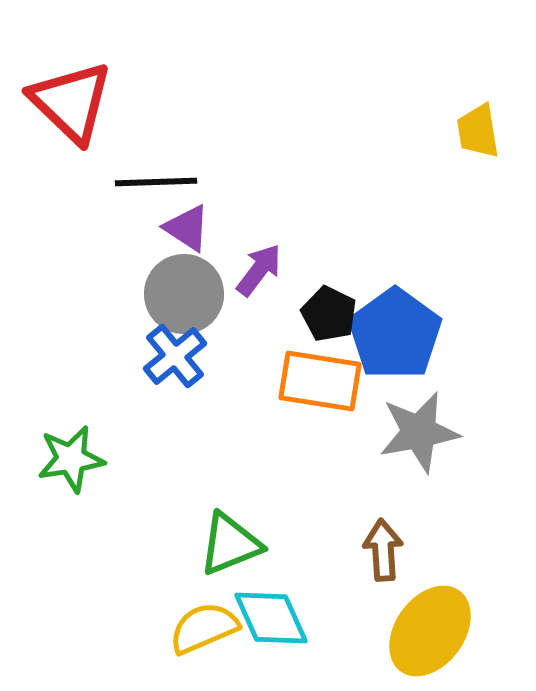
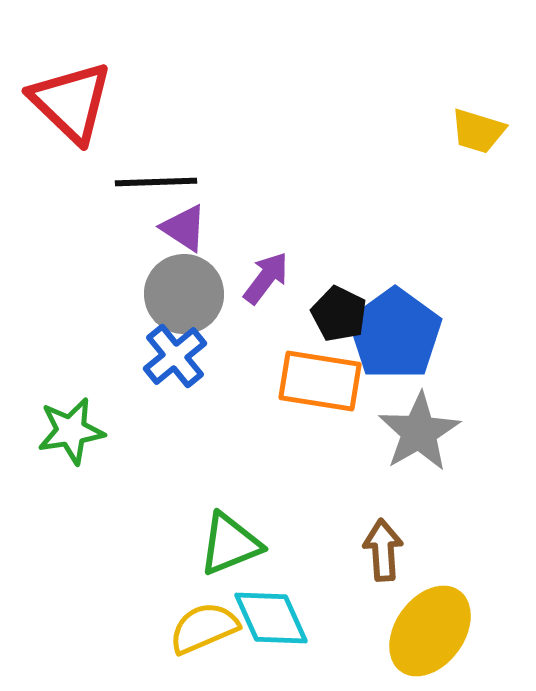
yellow trapezoid: rotated 64 degrees counterclockwise
purple triangle: moved 3 px left
purple arrow: moved 7 px right, 8 px down
black pentagon: moved 10 px right
gray star: rotated 20 degrees counterclockwise
green star: moved 28 px up
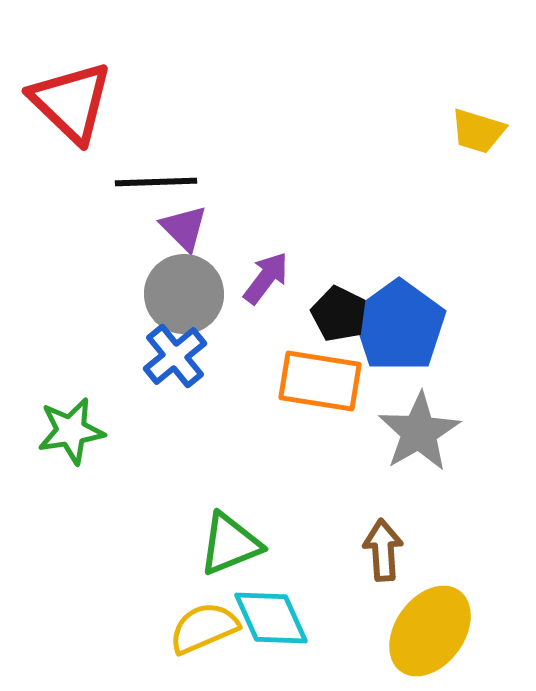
purple triangle: rotated 12 degrees clockwise
blue pentagon: moved 4 px right, 8 px up
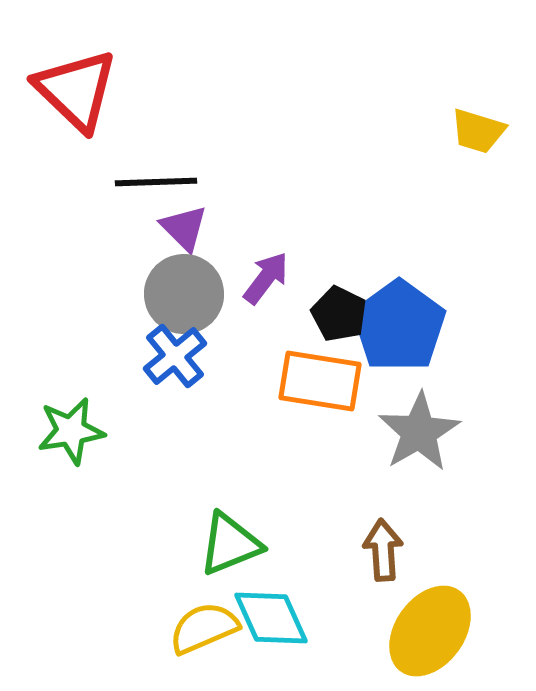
red triangle: moved 5 px right, 12 px up
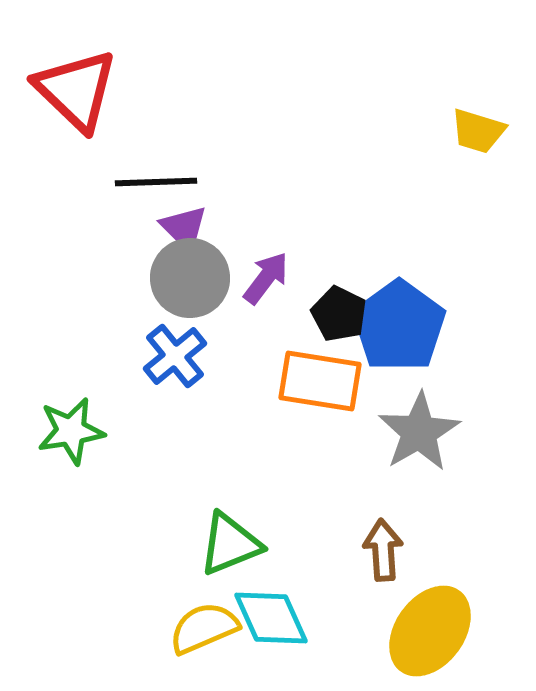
gray circle: moved 6 px right, 16 px up
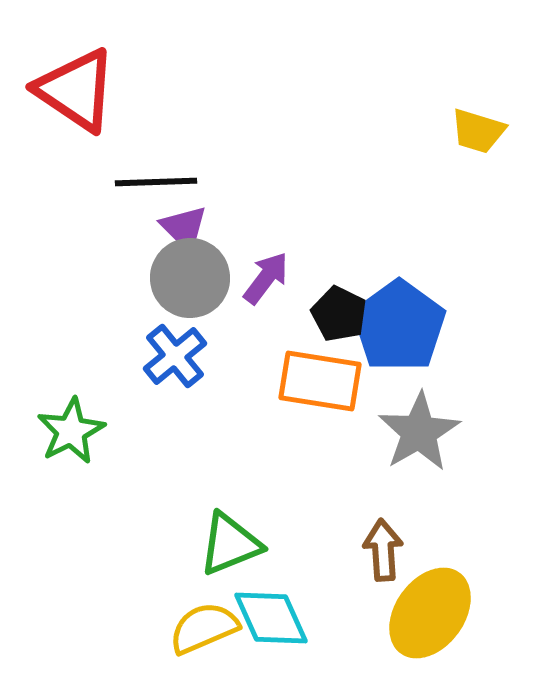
red triangle: rotated 10 degrees counterclockwise
green star: rotated 18 degrees counterclockwise
yellow ellipse: moved 18 px up
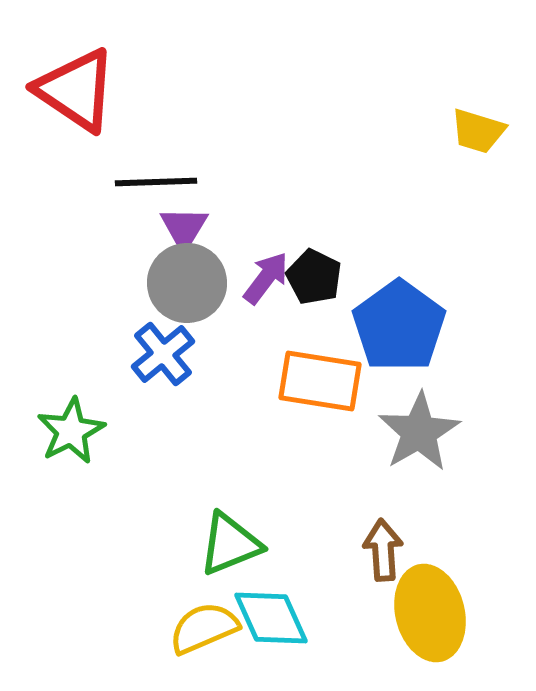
purple triangle: rotated 16 degrees clockwise
gray circle: moved 3 px left, 5 px down
black pentagon: moved 25 px left, 37 px up
blue cross: moved 12 px left, 2 px up
yellow ellipse: rotated 50 degrees counterclockwise
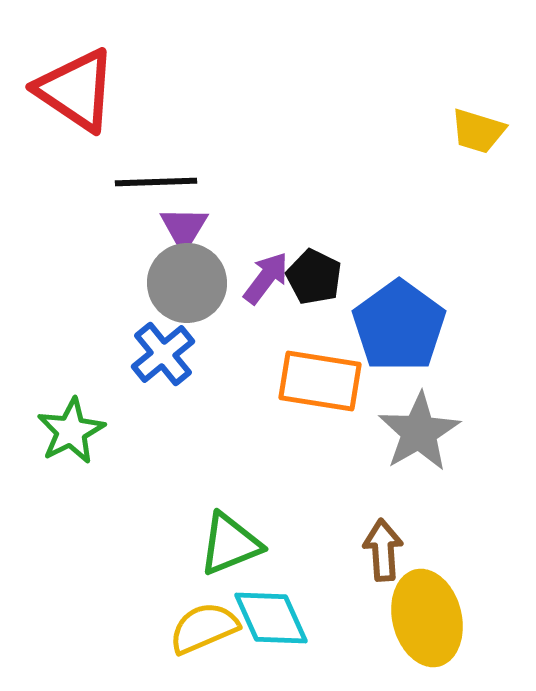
yellow ellipse: moved 3 px left, 5 px down
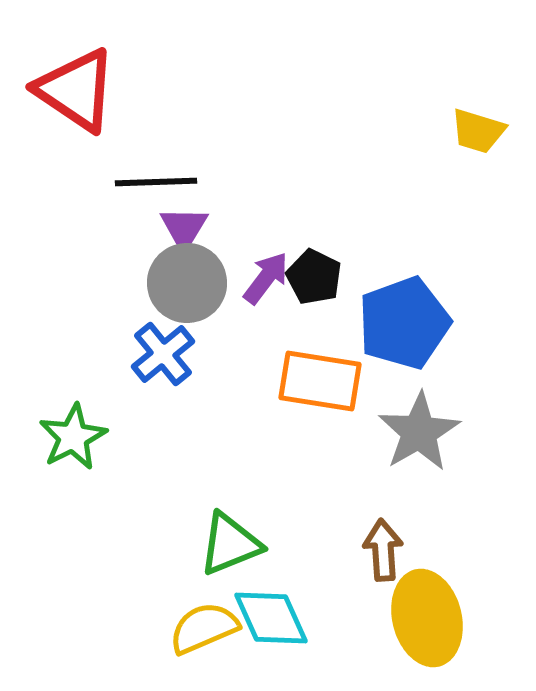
blue pentagon: moved 5 px right, 3 px up; rotated 16 degrees clockwise
green star: moved 2 px right, 6 px down
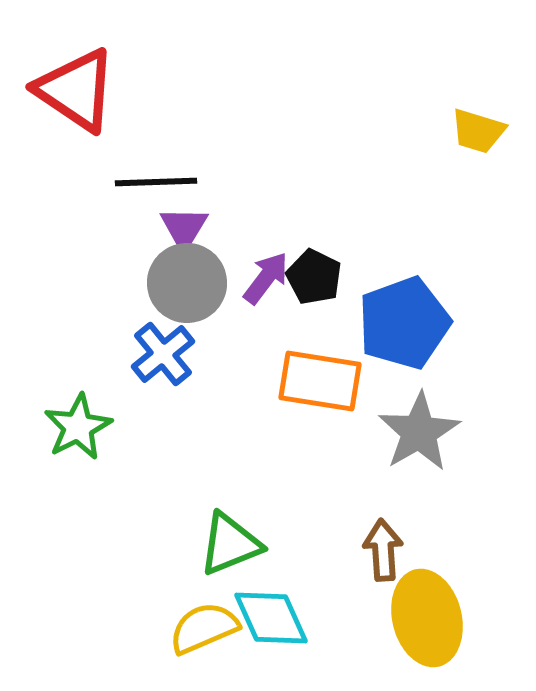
green star: moved 5 px right, 10 px up
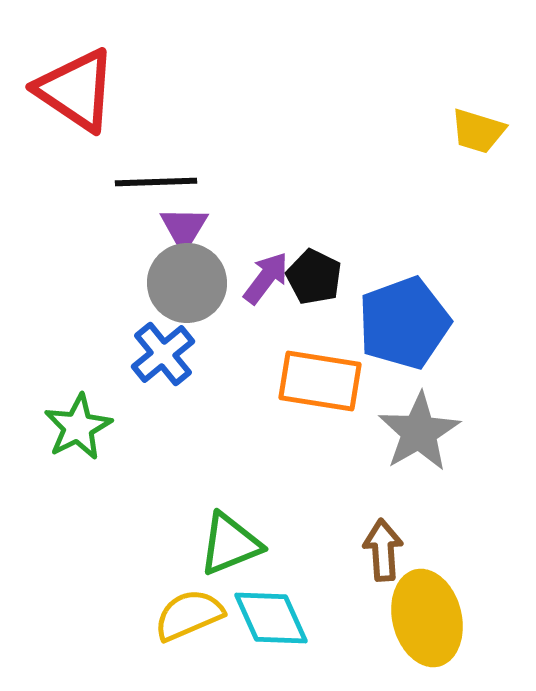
yellow semicircle: moved 15 px left, 13 px up
